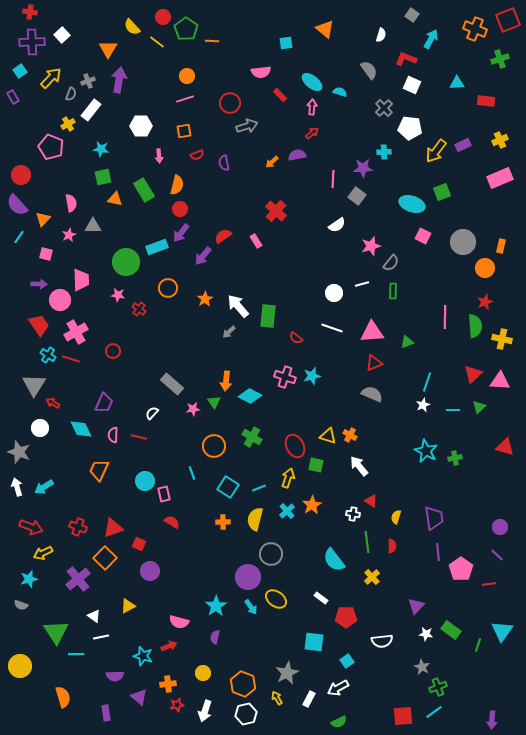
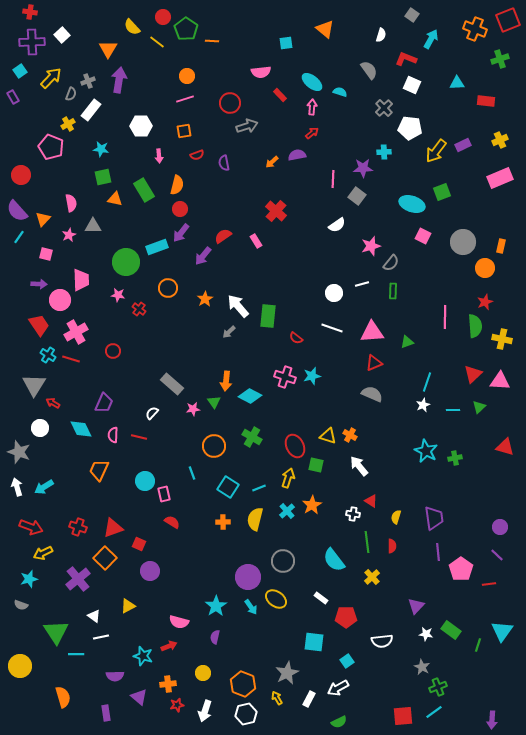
purple semicircle at (17, 205): moved 6 px down
gray circle at (271, 554): moved 12 px right, 7 px down
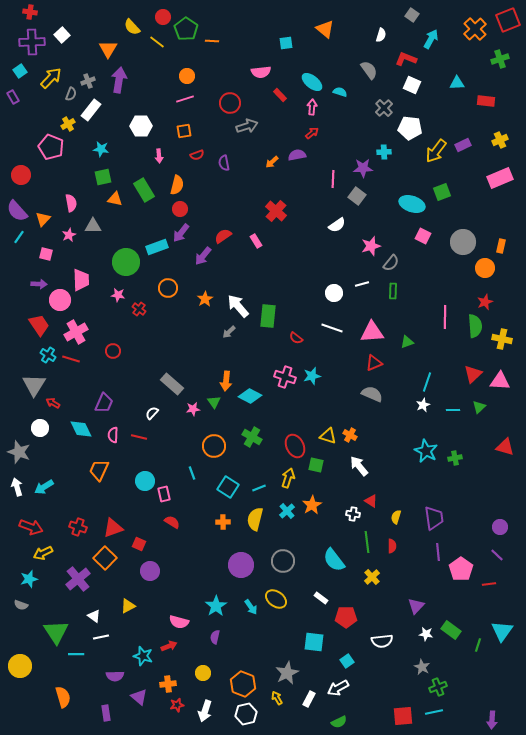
orange cross at (475, 29): rotated 25 degrees clockwise
purple circle at (248, 577): moved 7 px left, 12 px up
cyan line at (434, 712): rotated 24 degrees clockwise
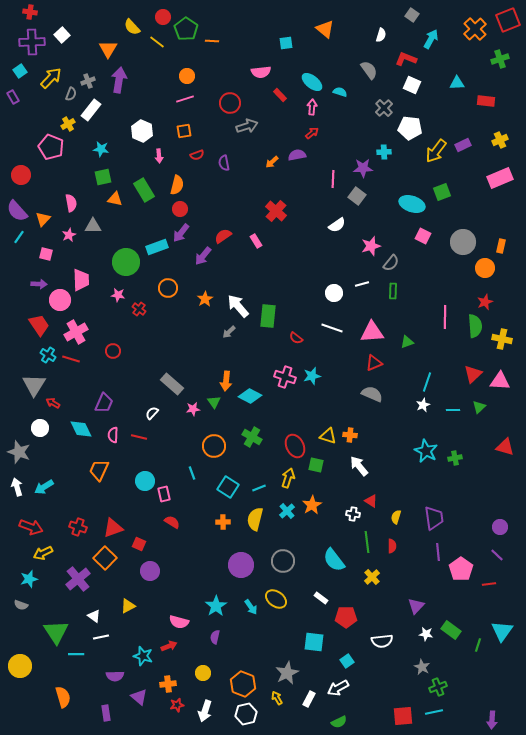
white hexagon at (141, 126): moved 1 px right, 5 px down; rotated 25 degrees clockwise
orange cross at (350, 435): rotated 24 degrees counterclockwise
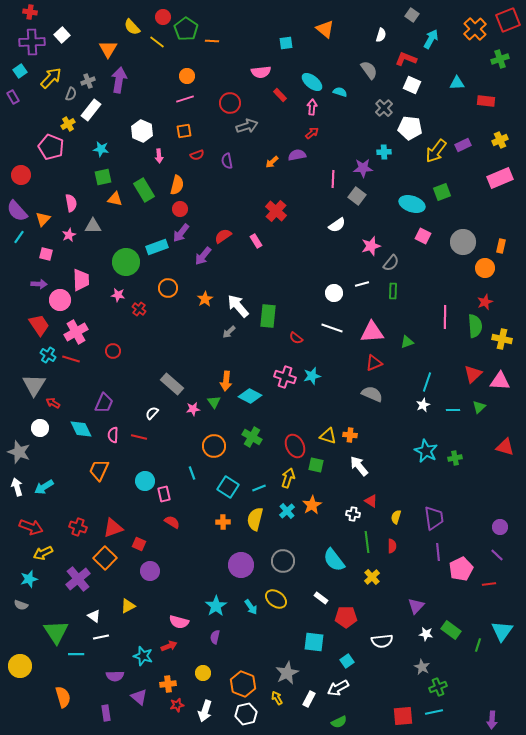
purple semicircle at (224, 163): moved 3 px right, 2 px up
pink pentagon at (461, 569): rotated 10 degrees clockwise
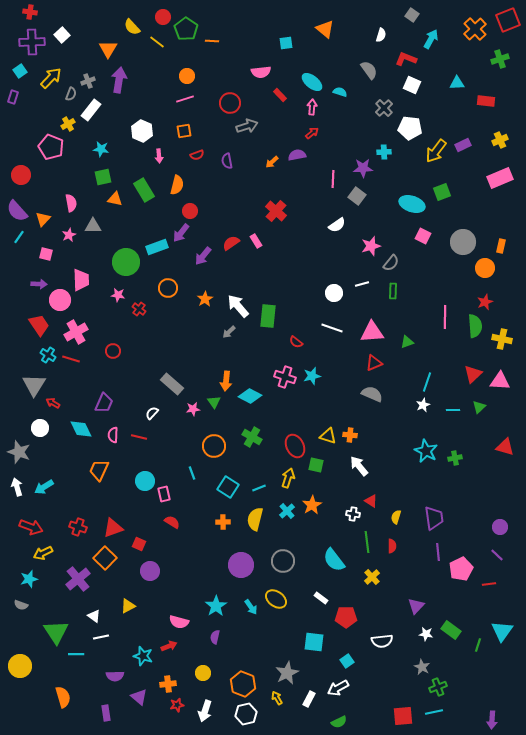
purple rectangle at (13, 97): rotated 48 degrees clockwise
red circle at (180, 209): moved 10 px right, 2 px down
red semicircle at (223, 236): moved 8 px right, 7 px down
red semicircle at (296, 338): moved 4 px down
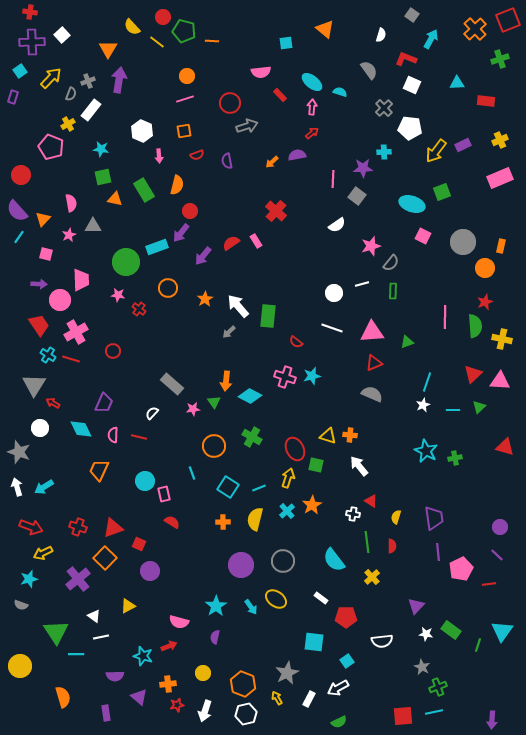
green pentagon at (186, 29): moved 2 px left, 2 px down; rotated 20 degrees counterclockwise
red ellipse at (295, 446): moved 3 px down
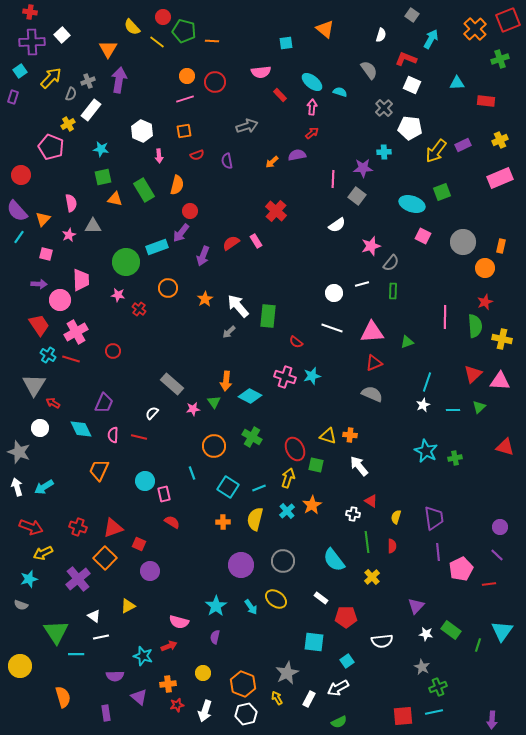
red circle at (230, 103): moved 15 px left, 21 px up
purple arrow at (203, 256): rotated 18 degrees counterclockwise
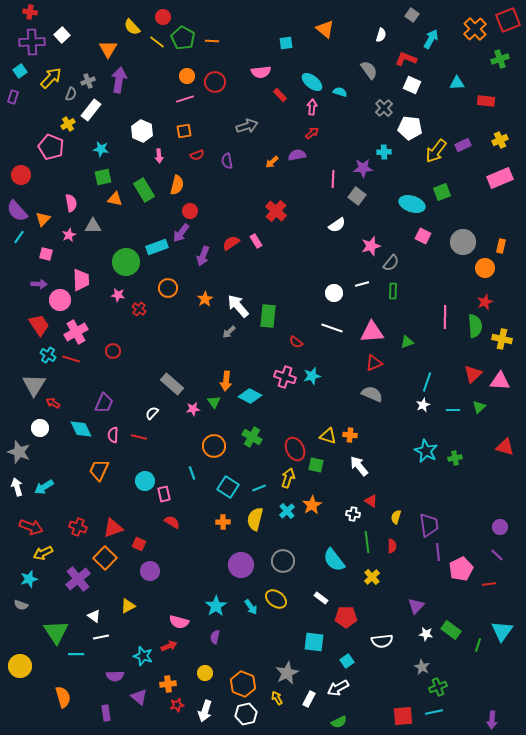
green pentagon at (184, 31): moved 1 px left, 7 px down; rotated 15 degrees clockwise
purple trapezoid at (434, 518): moved 5 px left, 7 px down
yellow circle at (203, 673): moved 2 px right
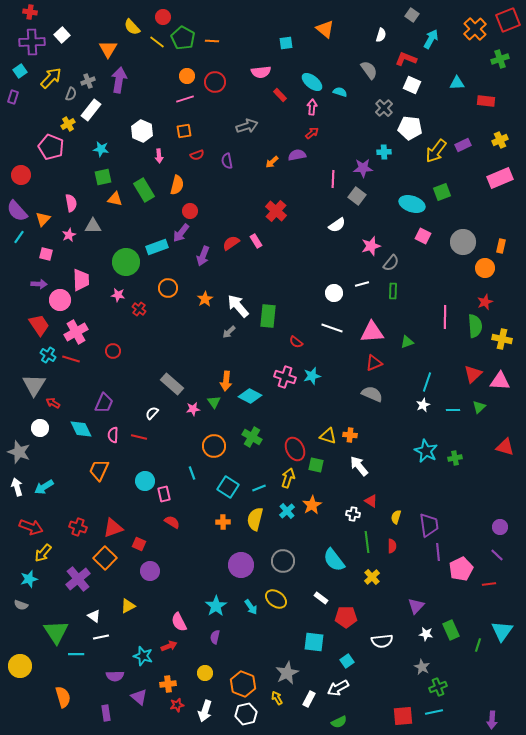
yellow arrow at (43, 553): rotated 24 degrees counterclockwise
pink semicircle at (179, 622): rotated 48 degrees clockwise
green rectangle at (451, 630): rotated 30 degrees clockwise
